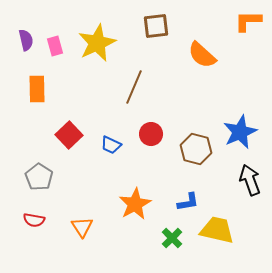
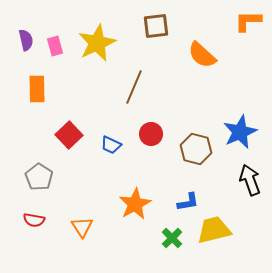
yellow trapezoid: moved 3 px left; rotated 27 degrees counterclockwise
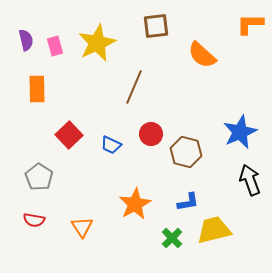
orange L-shape: moved 2 px right, 3 px down
brown hexagon: moved 10 px left, 3 px down
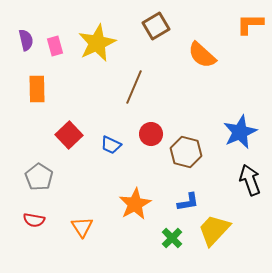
brown square: rotated 24 degrees counterclockwise
yellow trapezoid: rotated 33 degrees counterclockwise
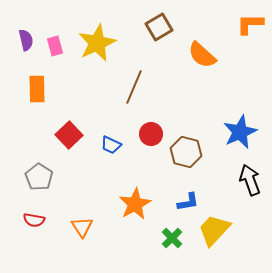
brown square: moved 3 px right, 1 px down
